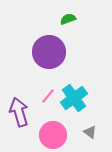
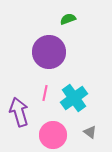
pink line: moved 3 px left, 3 px up; rotated 28 degrees counterclockwise
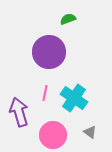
cyan cross: rotated 20 degrees counterclockwise
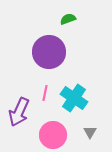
purple arrow: rotated 140 degrees counterclockwise
gray triangle: rotated 24 degrees clockwise
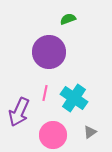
gray triangle: rotated 24 degrees clockwise
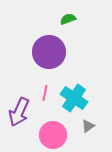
gray triangle: moved 2 px left, 6 px up
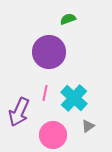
cyan cross: rotated 8 degrees clockwise
